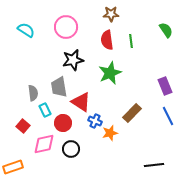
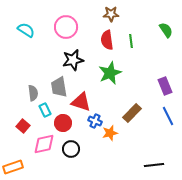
red triangle: rotated 15 degrees counterclockwise
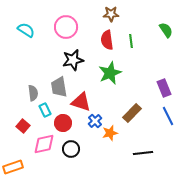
purple rectangle: moved 1 px left, 2 px down
blue cross: rotated 24 degrees clockwise
black line: moved 11 px left, 12 px up
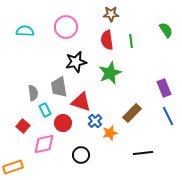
cyan semicircle: moved 1 px left, 1 px down; rotated 30 degrees counterclockwise
black star: moved 3 px right, 2 px down
black circle: moved 10 px right, 6 px down
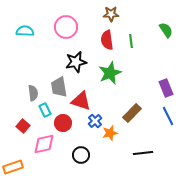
purple rectangle: moved 2 px right
red triangle: moved 1 px up
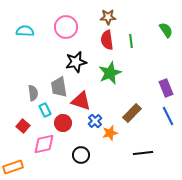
brown star: moved 3 px left, 3 px down
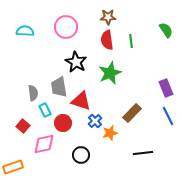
black star: rotated 30 degrees counterclockwise
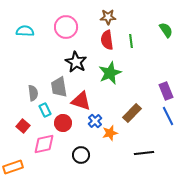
purple rectangle: moved 3 px down
black line: moved 1 px right
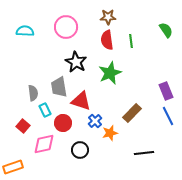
black circle: moved 1 px left, 5 px up
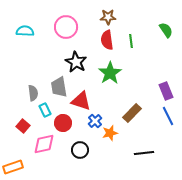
green star: rotated 10 degrees counterclockwise
